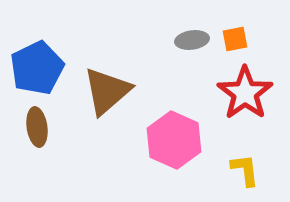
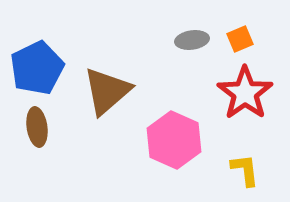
orange square: moved 5 px right; rotated 12 degrees counterclockwise
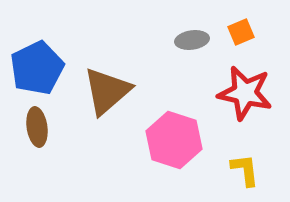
orange square: moved 1 px right, 7 px up
red star: rotated 24 degrees counterclockwise
pink hexagon: rotated 6 degrees counterclockwise
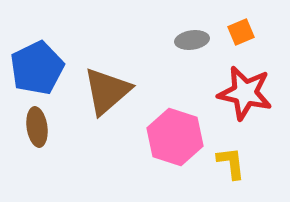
pink hexagon: moved 1 px right, 3 px up
yellow L-shape: moved 14 px left, 7 px up
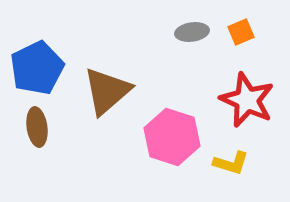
gray ellipse: moved 8 px up
red star: moved 2 px right, 7 px down; rotated 12 degrees clockwise
pink hexagon: moved 3 px left
yellow L-shape: rotated 114 degrees clockwise
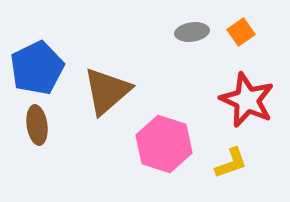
orange square: rotated 12 degrees counterclockwise
brown ellipse: moved 2 px up
pink hexagon: moved 8 px left, 7 px down
yellow L-shape: rotated 36 degrees counterclockwise
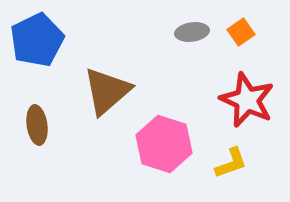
blue pentagon: moved 28 px up
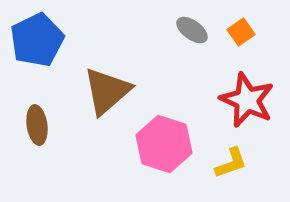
gray ellipse: moved 2 px up; rotated 44 degrees clockwise
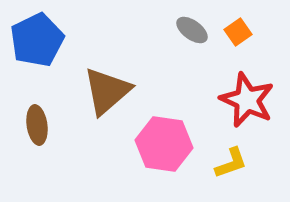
orange square: moved 3 px left
pink hexagon: rotated 10 degrees counterclockwise
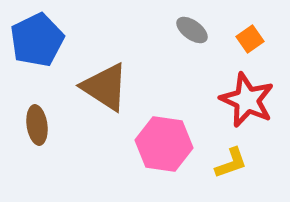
orange square: moved 12 px right, 7 px down
brown triangle: moved 2 px left, 4 px up; rotated 46 degrees counterclockwise
